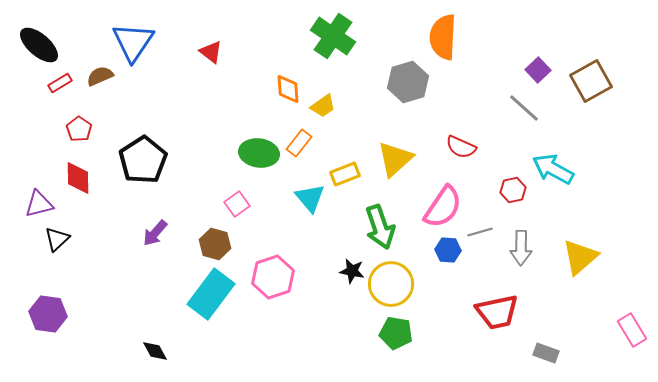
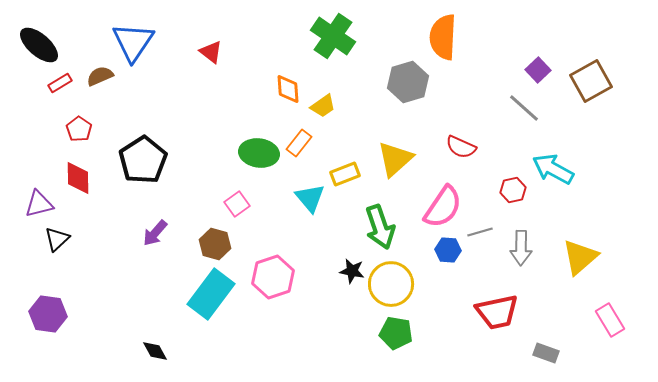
pink rectangle at (632, 330): moved 22 px left, 10 px up
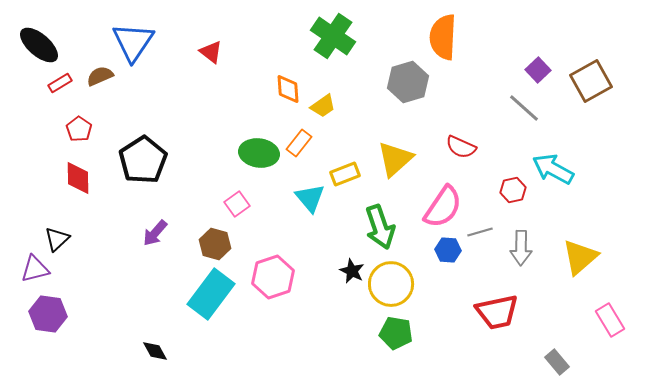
purple triangle at (39, 204): moved 4 px left, 65 px down
black star at (352, 271): rotated 15 degrees clockwise
gray rectangle at (546, 353): moved 11 px right, 9 px down; rotated 30 degrees clockwise
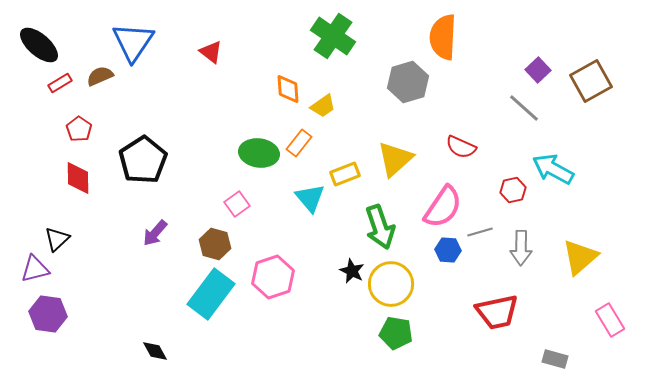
gray rectangle at (557, 362): moved 2 px left, 3 px up; rotated 35 degrees counterclockwise
